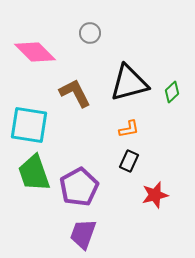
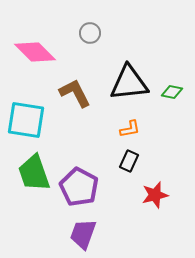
black triangle: rotated 9 degrees clockwise
green diamond: rotated 55 degrees clockwise
cyan square: moved 3 px left, 5 px up
orange L-shape: moved 1 px right
purple pentagon: rotated 15 degrees counterclockwise
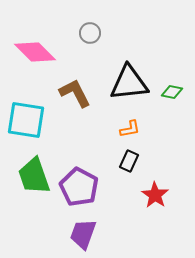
green trapezoid: moved 3 px down
red star: rotated 24 degrees counterclockwise
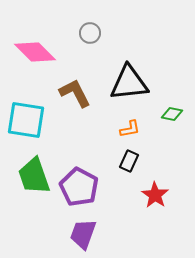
green diamond: moved 22 px down
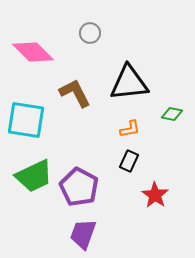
pink diamond: moved 2 px left
green trapezoid: rotated 96 degrees counterclockwise
